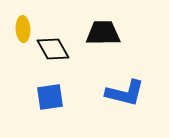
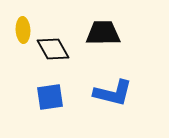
yellow ellipse: moved 1 px down
blue L-shape: moved 12 px left
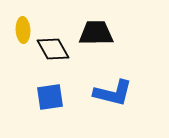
black trapezoid: moved 7 px left
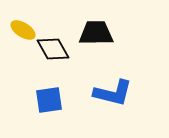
yellow ellipse: rotated 55 degrees counterclockwise
blue square: moved 1 px left, 3 px down
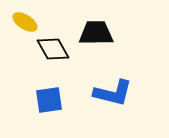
yellow ellipse: moved 2 px right, 8 px up
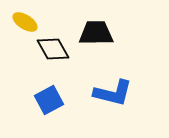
blue square: rotated 20 degrees counterclockwise
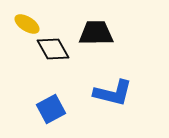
yellow ellipse: moved 2 px right, 2 px down
blue square: moved 2 px right, 9 px down
